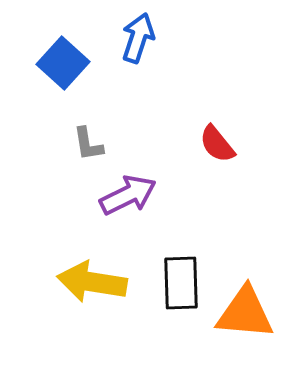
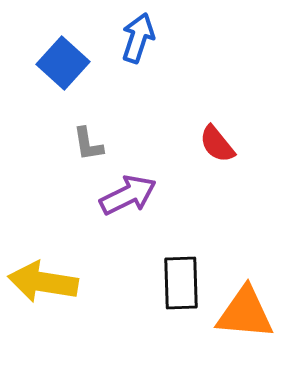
yellow arrow: moved 49 px left
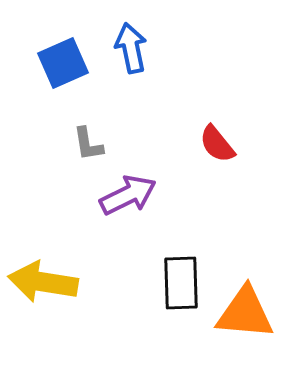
blue arrow: moved 7 px left, 10 px down; rotated 30 degrees counterclockwise
blue square: rotated 24 degrees clockwise
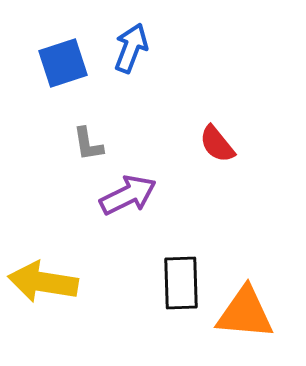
blue arrow: rotated 33 degrees clockwise
blue square: rotated 6 degrees clockwise
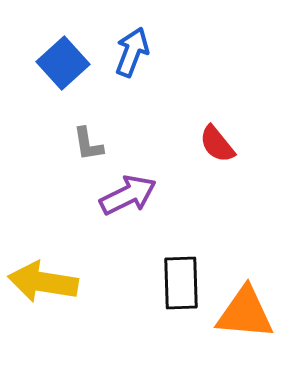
blue arrow: moved 1 px right, 4 px down
blue square: rotated 24 degrees counterclockwise
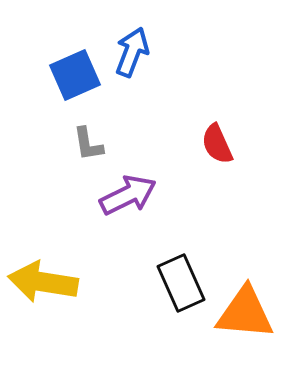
blue square: moved 12 px right, 12 px down; rotated 18 degrees clockwise
red semicircle: rotated 15 degrees clockwise
black rectangle: rotated 22 degrees counterclockwise
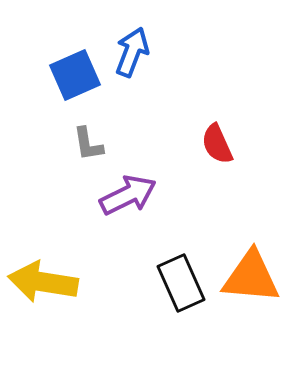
orange triangle: moved 6 px right, 36 px up
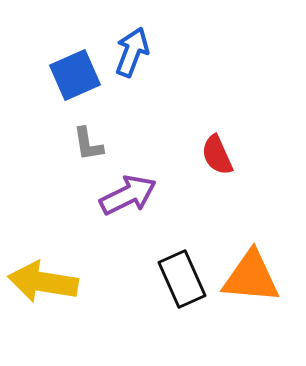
red semicircle: moved 11 px down
black rectangle: moved 1 px right, 4 px up
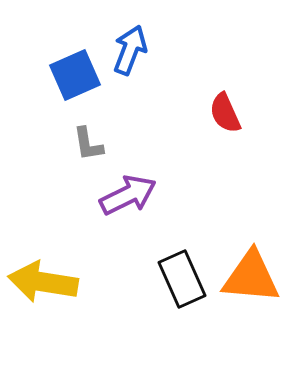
blue arrow: moved 2 px left, 2 px up
red semicircle: moved 8 px right, 42 px up
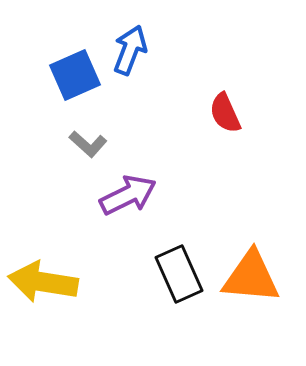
gray L-shape: rotated 39 degrees counterclockwise
black rectangle: moved 3 px left, 5 px up
